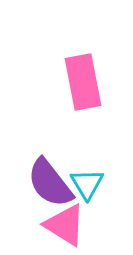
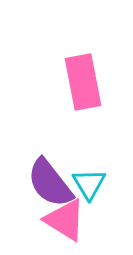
cyan triangle: moved 2 px right
pink triangle: moved 5 px up
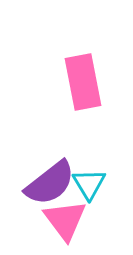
purple semicircle: rotated 90 degrees counterclockwise
pink triangle: rotated 21 degrees clockwise
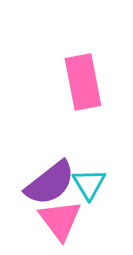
pink triangle: moved 5 px left
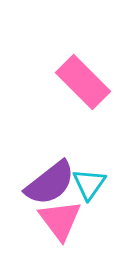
pink rectangle: rotated 34 degrees counterclockwise
cyan triangle: rotated 6 degrees clockwise
